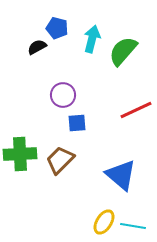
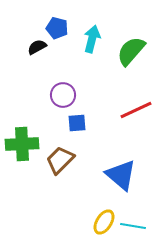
green semicircle: moved 8 px right
green cross: moved 2 px right, 10 px up
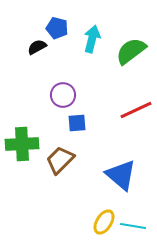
green semicircle: rotated 12 degrees clockwise
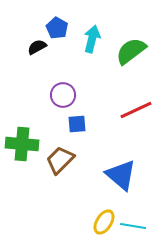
blue pentagon: rotated 15 degrees clockwise
blue square: moved 1 px down
green cross: rotated 8 degrees clockwise
